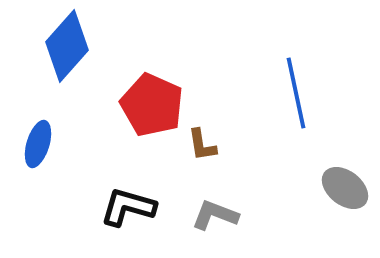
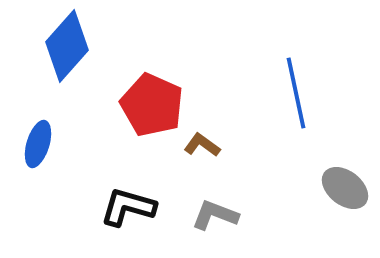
brown L-shape: rotated 135 degrees clockwise
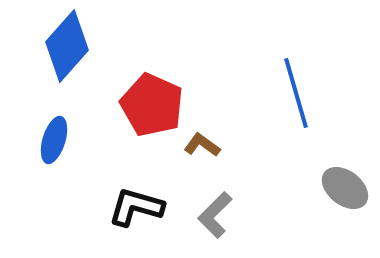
blue line: rotated 4 degrees counterclockwise
blue ellipse: moved 16 px right, 4 px up
black L-shape: moved 8 px right
gray L-shape: rotated 66 degrees counterclockwise
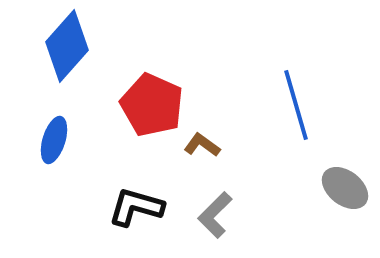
blue line: moved 12 px down
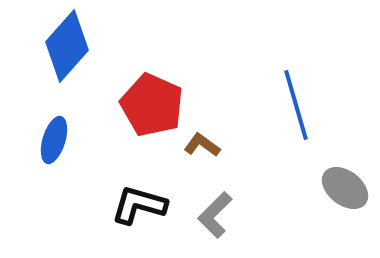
black L-shape: moved 3 px right, 2 px up
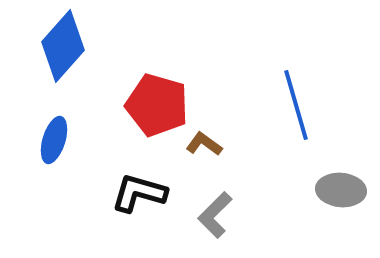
blue diamond: moved 4 px left
red pentagon: moved 5 px right; rotated 8 degrees counterclockwise
brown L-shape: moved 2 px right, 1 px up
gray ellipse: moved 4 px left, 2 px down; rotated 33 degrees counterclockwise
black L-shape: moved 12 px up
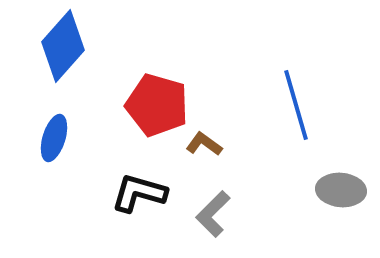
blue ellipse: moved 2 px up
gray L-shape: moved 2 px left, 1 px up
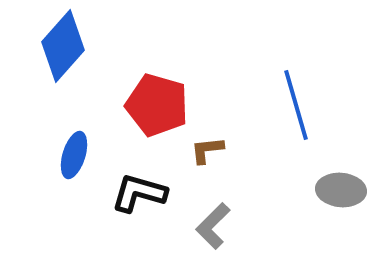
blue ellipse: moved 20 px right, 17 px down
brown L-shape: moved 3 px right, 6 px down; rotated 42 degrees counterclockwise
gray L-shape: moved 12 px down
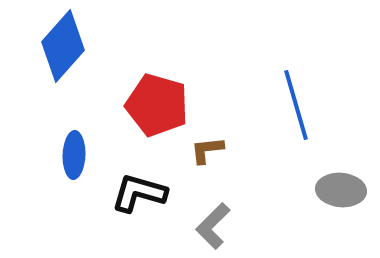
blue ellipse: rotated 15 degrees counterclockwise
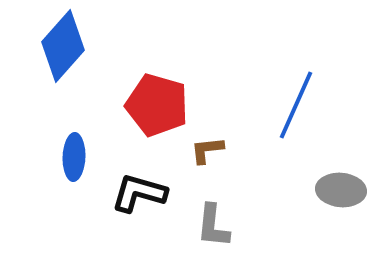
blue line: rotated 40 degrees clockwise
blue ellipse: moved 2 px down
gray L-shape: rotated 39 degrees counterclockwise
